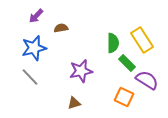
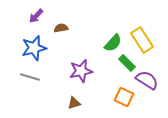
green semicircle: rotated 42 degrees clockwise
gray line: rotated 30 degrees counterclockwise
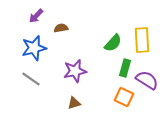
yellow rectangle: rotated 30 degrees clockwise
green rectangle: moved 2 px left, 5 px down; rotated 60 degrees clockwise
purple star: moved 6 px left
gray line: moved 1 px right, 2 px down; rotated 18 degrees clockwise
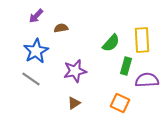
green semicircle: moved 2 px left
blue star: moved 2 px right, 3 px down; rotated 15 degrees counterclockwise
green rectangle: moved 1 px right, 2 px up
purple semicircle: rotated 35 degrees counterclockwise
orange square: moved 4 px left, 6 px down
brown triangle: rotated 16 degrees counterclockwise
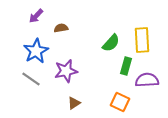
purple star: moved 9 px left
orange square: moved 1 px up
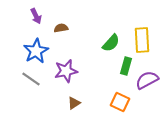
purple arrow: rotated 70 degrees counterclockwise
purple semicircle: rotated 25 degrees counterclockwise
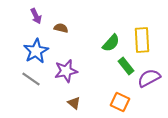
brown semicircle: rotated 24 degrees clockwise
green rectangle: rotated 54 degrees counterclockwise
purple semicircle: moved 2 px right, 2 px up
brown triangle: rotated 48 degrees counterclockwise
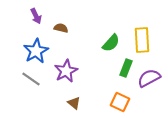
green rectangle: moved 2 px down; rotated 60 degrees clockwise
purple star: rotated 15 degrees counterclockwise
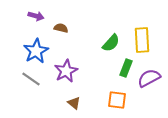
purple arrow: rotated 49 degrees counterclockwise
orange square: moved 3 px left, 2 px up; rotated 18 degrees counterclockwise
